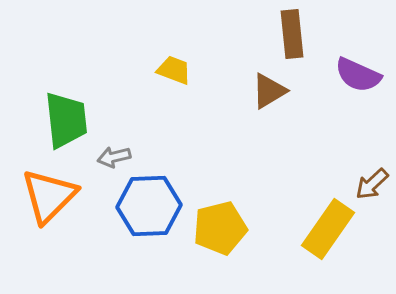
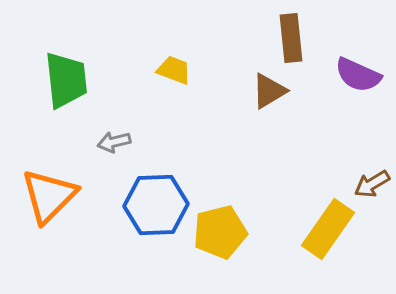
brown rectangle: moved 1 px left, 4 px down
green trapezoid: moved 40 px up
gray arrow: moved 15 px up
brown arrow: rotated 12 degrees clockwise
blue hexagon: moved 7 px right, 1 px up
yellow pentagon: moved 4 px down
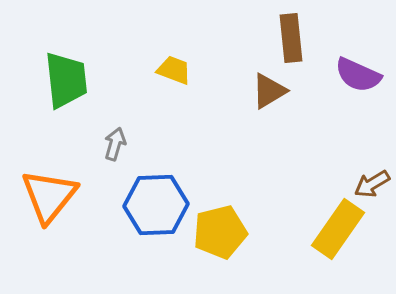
gray arrow: moved 1 px right, 2 px down; rotated 120 degrees clockwise
orange triangle: rotated 6 degrees counterclockwise
yellow rectangle: moved 10 px right
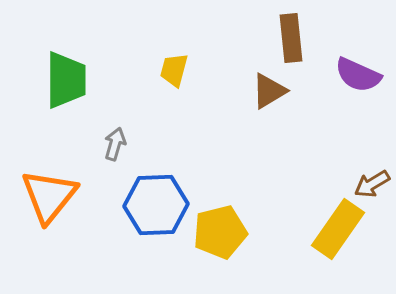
yellow trapezoid: rotated 96 degrees counterclockwise
green trapezoid: rotated 6 degrees clockwise
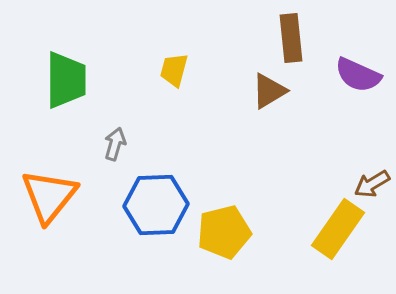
yellow pentagon: moved 4 px right
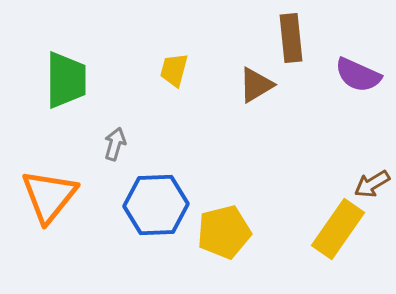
brown triangle: moved 13 px left, 6 px up
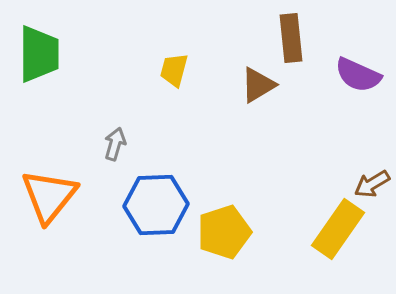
green trapezoid: moved 27 px left, 26 px up
brown triangle: moved 2 px right
yellow pentagon: rotated 4 degrees counterclockwise
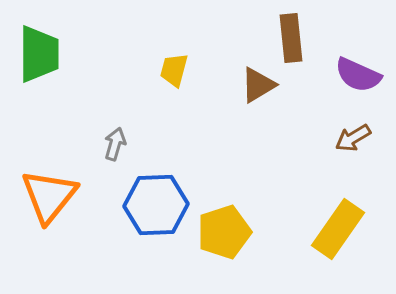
brown arrow: moved 19 px left, 46 px up
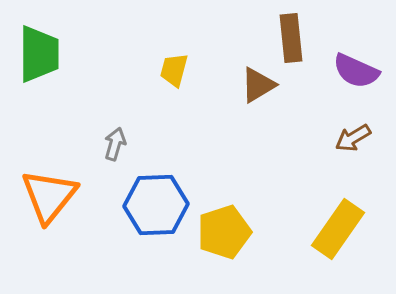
purple semicircle: moved 2 px left, 4 px up
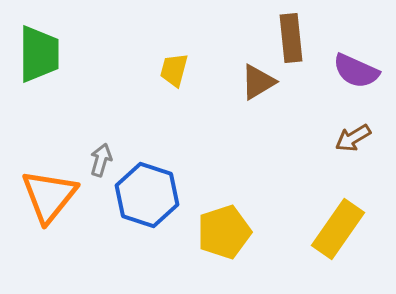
brown triangle: moved 3 px up
gray arrow: moved 14 px left, 16 px down
blue hexagon: moved 9 px left, 10 px up; rotated 20 degrees clockwise
